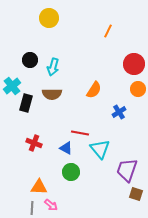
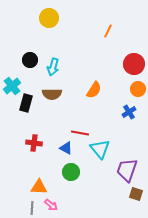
blue cross: moved 10 px right
red cross: rotated 14 degrees counterclockwise
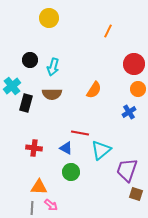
red cross: moved 5 px down
cyan triangle: moved 1 px right, 1 px down; rotated 30 degrees clockwise
